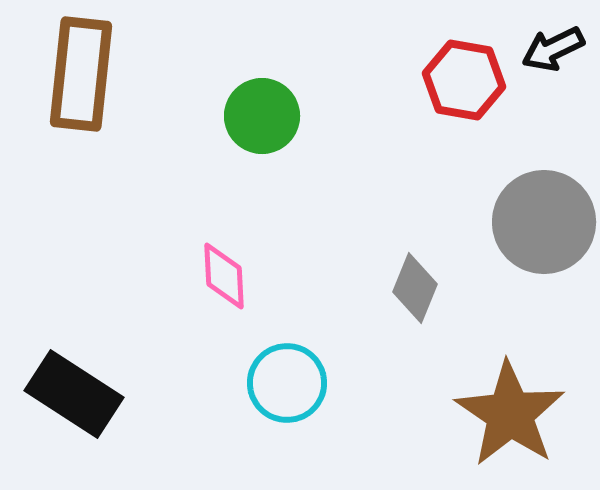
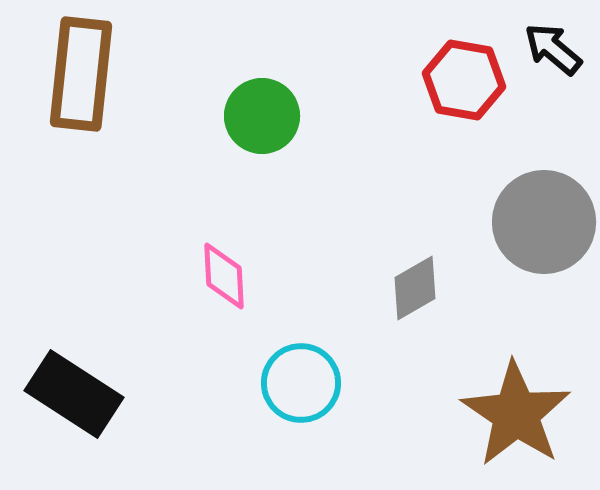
black arrow: rotated 66 degrees clockwise
gray diamond: rotated 38 degrees clockwise
cyan circle: moved 14 px right
brown star: moved 6 px right
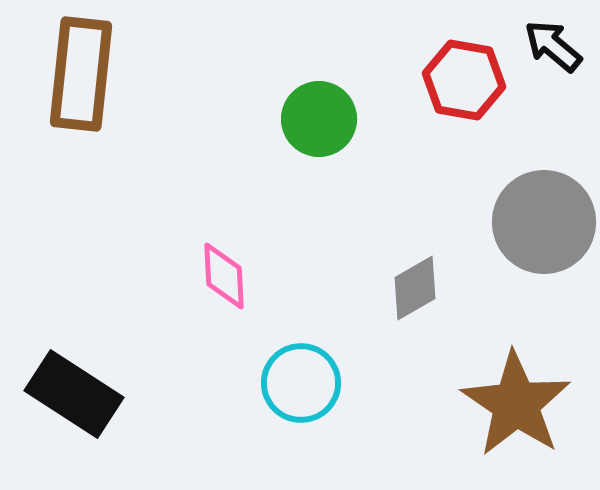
black arrow: moved 3 px up
green circle: moved 57 px right, 3 px down
brown star: moved 10 px up
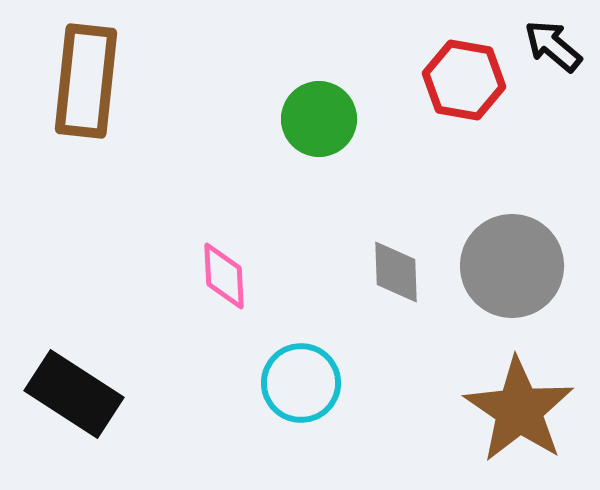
brown rectangle: moved 5 px right, 7 px down
gray circle: moved 32 px left, 44 px down
gray diamond: moved 19 px left, 16 px up; rotated 62 degrees counterclockwise
brown star: moved 3 px right, 6 px down
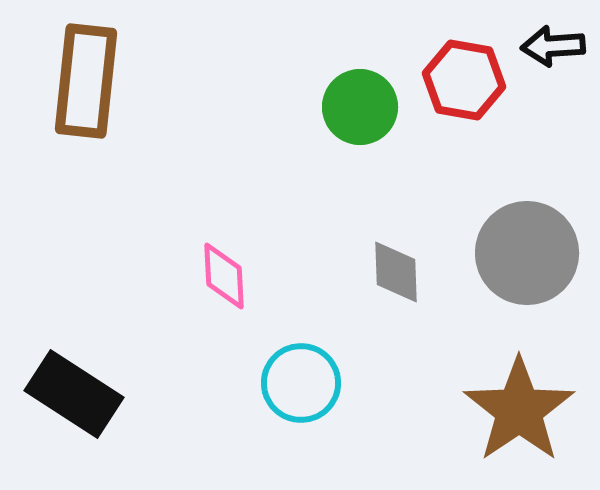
black arrow: rotated 44 degrees counterclockwise
green circle: moved 41 px right, 12 px up
gray circle: moved 15 px right, 13 px up
brown star: rotated 4 degrees clockwise
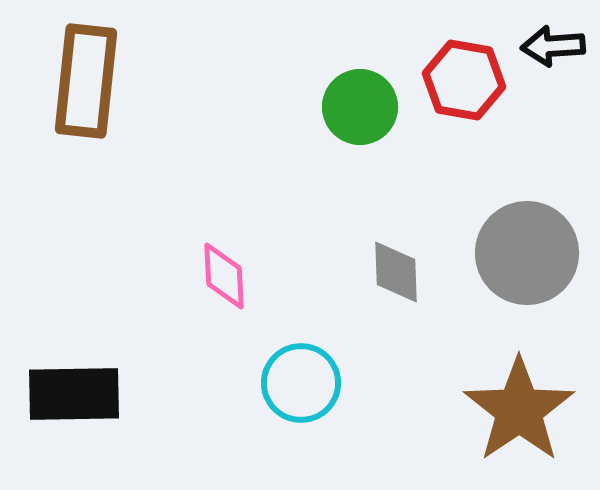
black rectangle: rotated 34 degrees counterclockwise
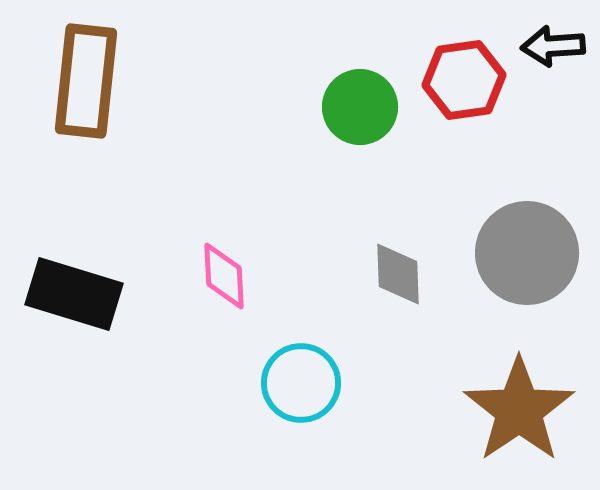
red hexagon: rotated 18 degrees counterclockwise
gray diamond: moved 2 px right, 2 px down
black rectangle: moved 100 px up; rotated 18 degrees clockwise
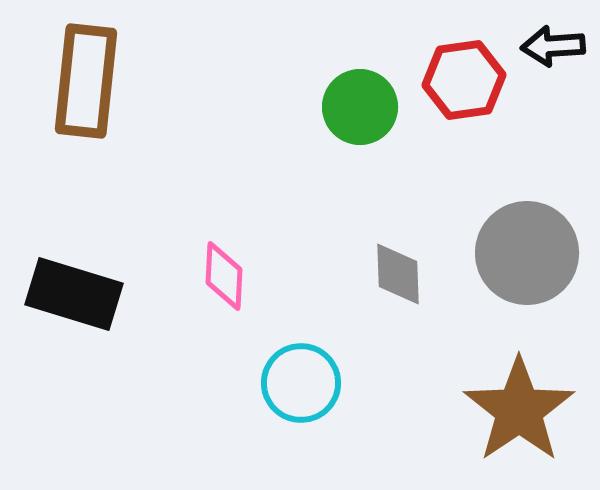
pink diamond: rotated 6 degrees clockwise
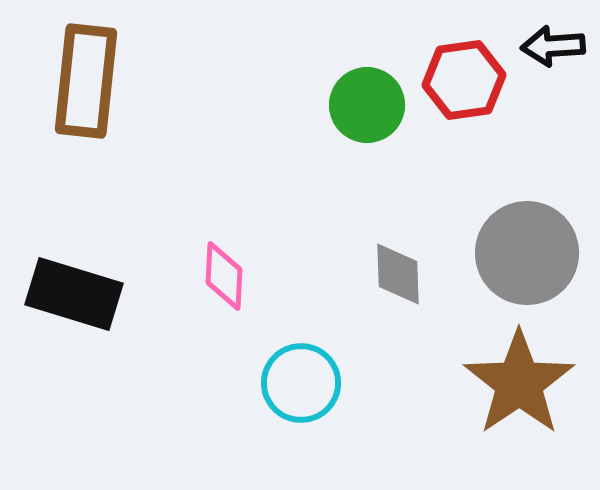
green circle: moved 7 px right, 2 px up
brown star: moved 27 px up
